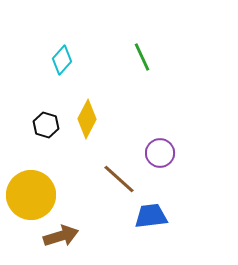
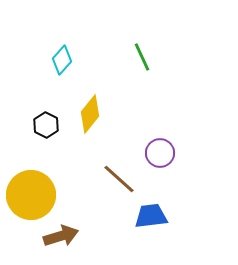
yellow diamond: moved 3 px right, 5 px up; rotated 12 degrees clockwise
black hexagon: rotated 10 degrees clockwise
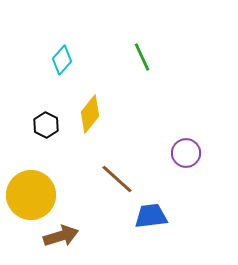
purple circle: moved 26 px right
brown line: moved 2 px left
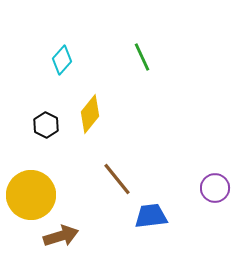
purple circle: moved 29 px right, 35 px down
brown line: rotated 9 degrees clockwise
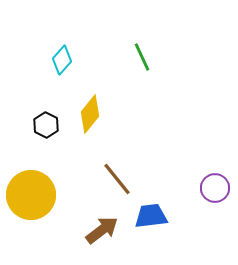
brown arrow: moved 41 px right, 6 px up; rotated 20 degrees counterclockwise
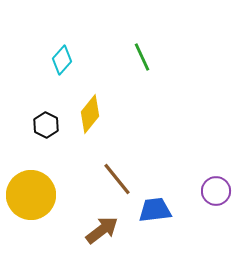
purple circle: moved 1 px right, 3 px down
blue trapezoid: moved 4 px right, 6 px up
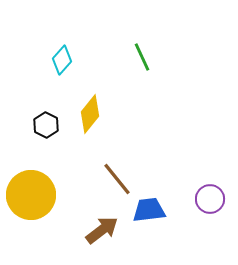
purple circle: moved 6 px left, 8 px down
blue trapezoid: moved 6 px left
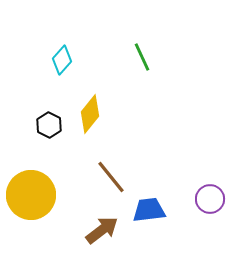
black hexagon: moved 3 px right
brown line: moved 6 px left, 2 px up
